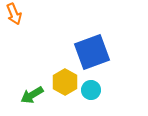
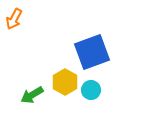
orange arrow: moved 5 px down; rotated 50 degrees clockwise
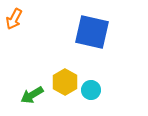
blue square: moved 20 px up; rotated 33 degrees clockwise
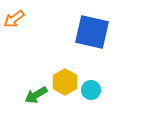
orange arrow: rotated 25 degrees clockwise
green arrow: moved 4 px right
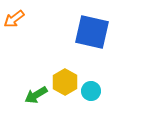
cyan circle: moved 1 px down
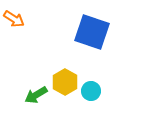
orange arrow: rotated 110 degrees counterclockwise
blue square: rotated 6 degrees clockwise
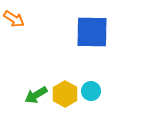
blue square: rotated 18 degrees counterclockwise
yellow hexagon: moved 12 px down
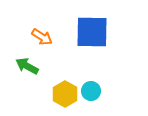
orange arrow: moved 28 px right, 18 px down
green arrow: moved 9 px left, 29 px up; rotated 60 degrees clockwise
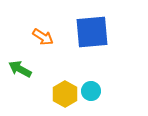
blue square: rotated 6 degrees counterclockwise
orange arrow: moved 1 px right
green arrow: moved 7 px left, 3 px down
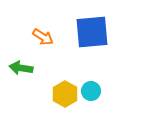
green arrow: moved 1 px right, 1 px up; rotated 20 degrees counterclockwise
